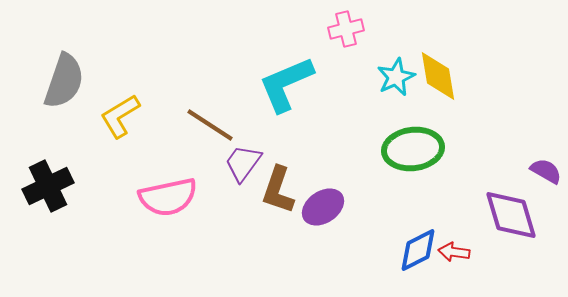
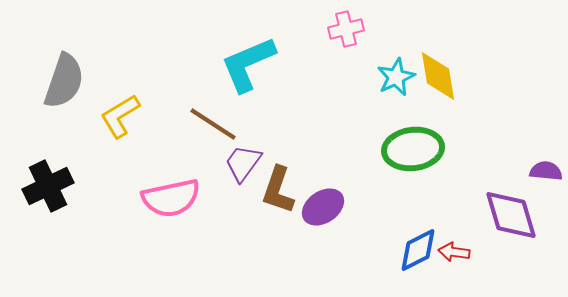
cyan L-shape: moved 38 px left, 20 px up
brown line: moved 3 px right, 1 px up
purple semicircle: rotated 24 degrees counterclockwise
pink semicircle: moved 3 px right, 1 px down
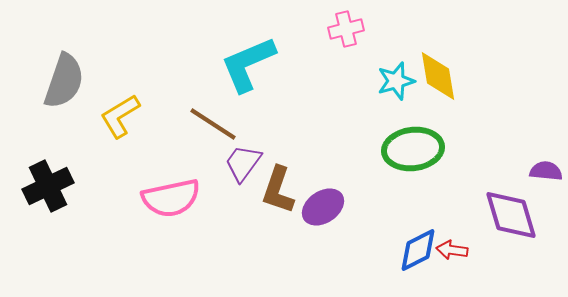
cyan star: moved 4 px down; rotated 9 degrees clockwise
red arrow: moved 2 px left, 2 px up
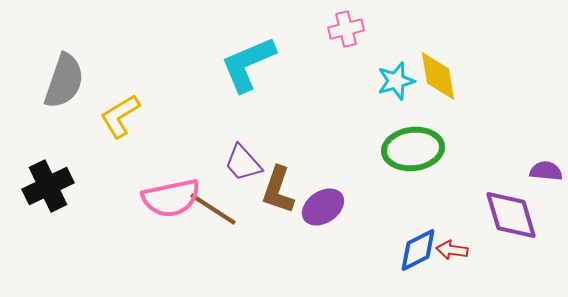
brown line: moved 85 px down
purple trapezoid: rotated 78 degrees counterclockwise
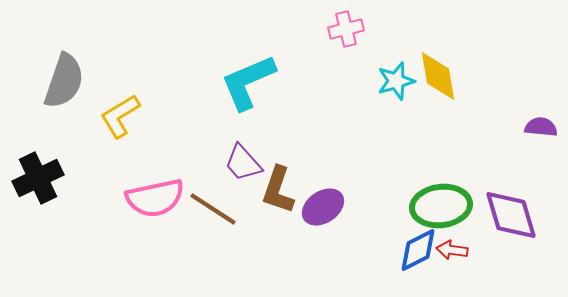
cyan L-shape: moved 18 px down
green ellipse: moved 28 px right, 57 px down
purple semicircle: moved 5 px left, 44 px up
black cross: moved 10 px left, 8 px up
pink semicircle: moved 16 px left
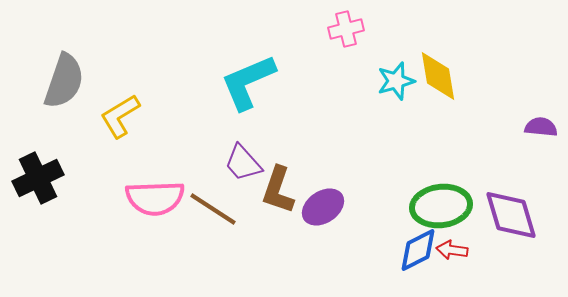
pink semicircle: rotated 10 degrees clockwise
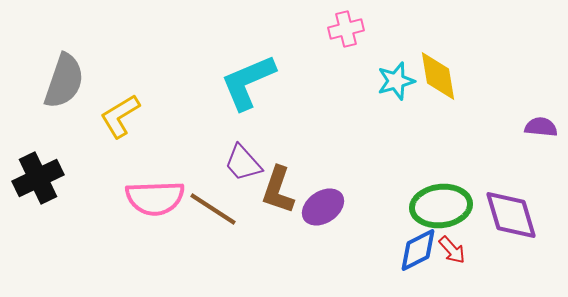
red arrow: rotated 140 degrees counterclockwise
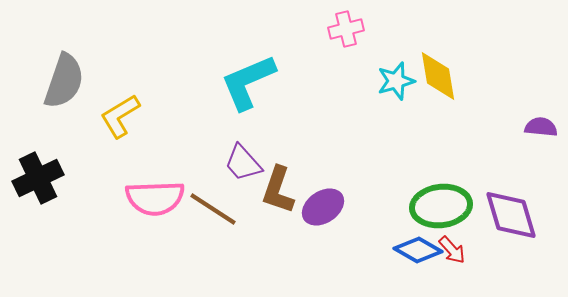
blue diamond: rotated 57 degrees clockwise
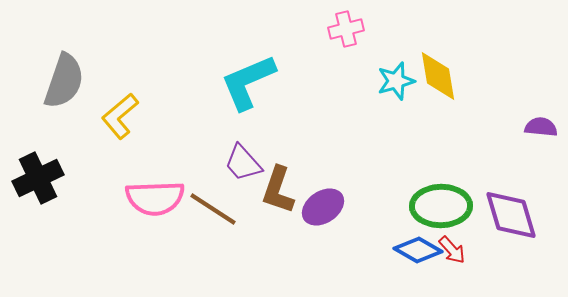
yellow L-shape: rotated 9 degrees counterclockwise
green ellipse: rotated 6 degrees clockwise
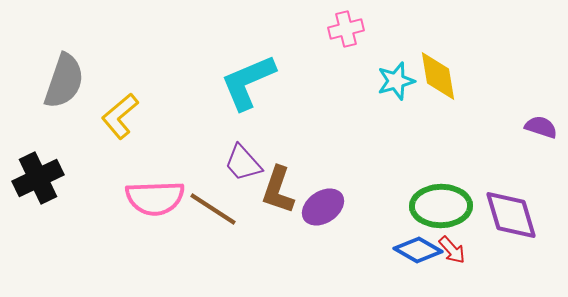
purple semicircle: rotated 12 degrees clockwise
